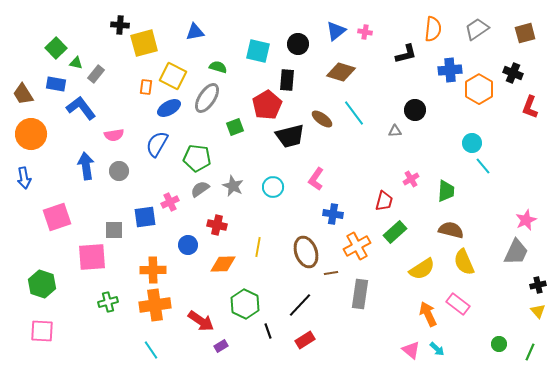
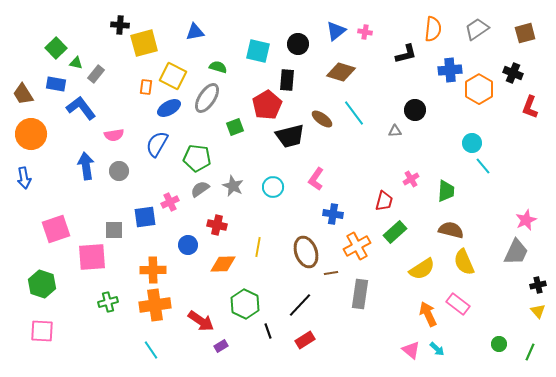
pink square at (57, 217): moved 1 px left, 12 px down
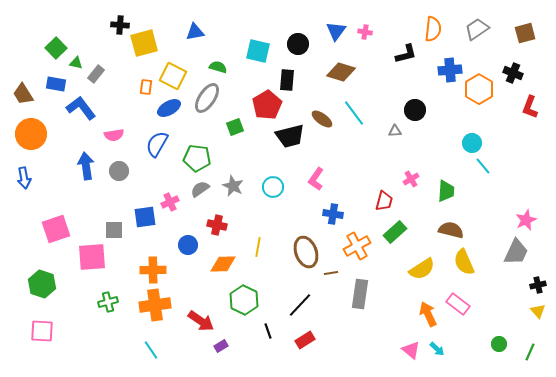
blue triangle at (336, 31): rotated 15 degrees counterclockwise
green hexagon at (245, 304): moved 1 px left, 4 px up
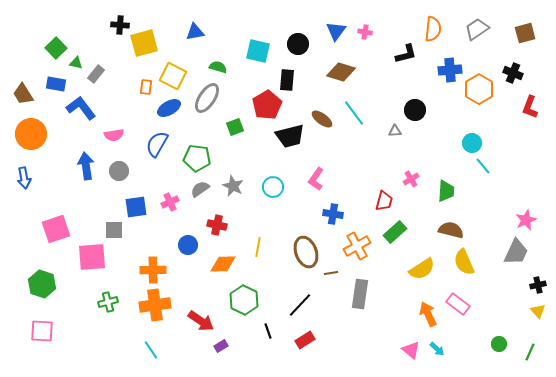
blue square at (145, 217): moved 9 px left, 10 px up
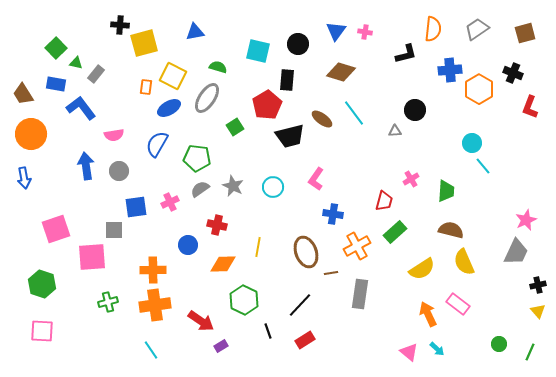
green square at (235, 127): rotated 12 degrees counterclockwise
pink triangle at (411, 350): moved 2 px left, 2 px down
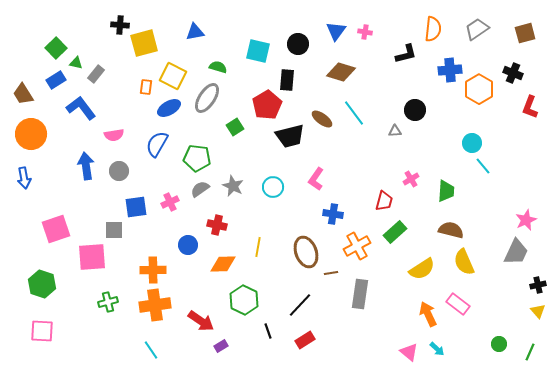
blue rectangle at (56, 84): moved 4 px up; rotated 42 degrees counterclockwise
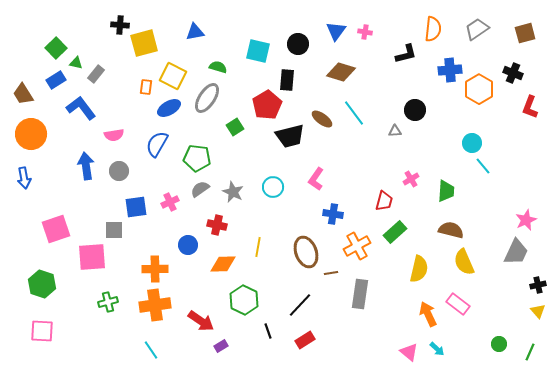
gray star at (233, 186): moved 6 px down
yellow semicircle at (422, 269): moved 3 px left; rotated 44 degrees counterclockwise
orange cross at (153, 270): moved 2 px right, 1 px up
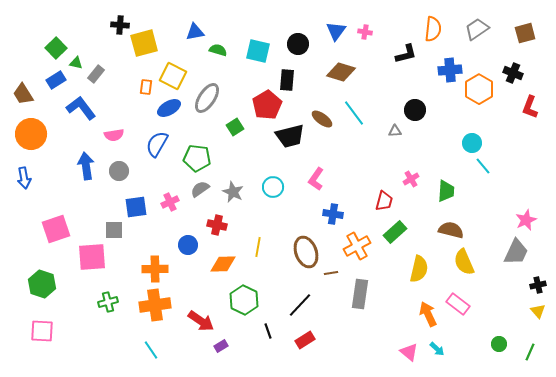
green semicircle at (218, 67): moved 17 px up
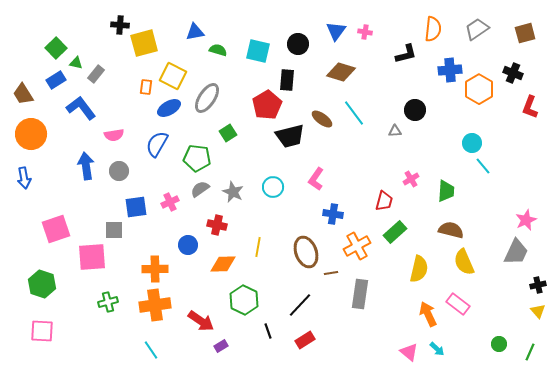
green square at (235, 127): moved 7 px left, 6 px down
